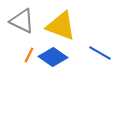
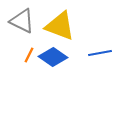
yellow triangle: moved 1 px left
blue line: rotated 40 degrees counterclockwise
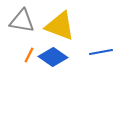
gray triangle: rotated 16 degrees counterclockwise
blue line: moved 1 px right, 1 px up
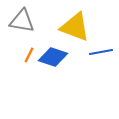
yellow triangle: moved 15 px right, 1 px down
blue diamond: rotated 16 degrees counterclockwise
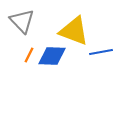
gray triangle: rotated 36 degrees clockwise
yellow triangle: moved 1 px left, 4 px down
blue diamond: moved 1 px left, 1 px up; rotated 16 degrees counterclockwise
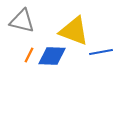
gray triangle: rotated 32 degrees counterclockwise
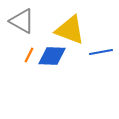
gray triangle: rotated 16 degrees clockwise
yellow triangle: moved 4 px left, 1 px up
